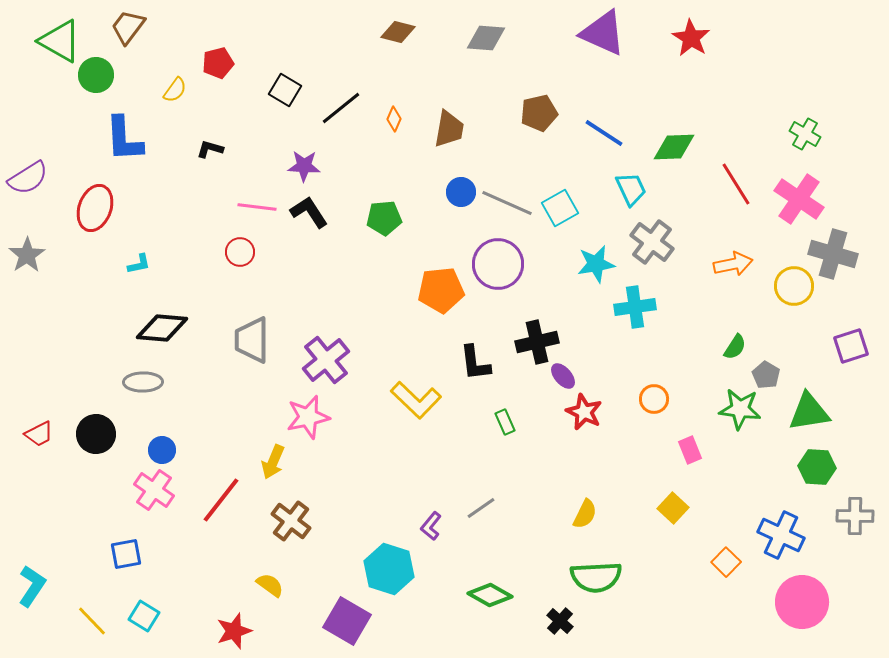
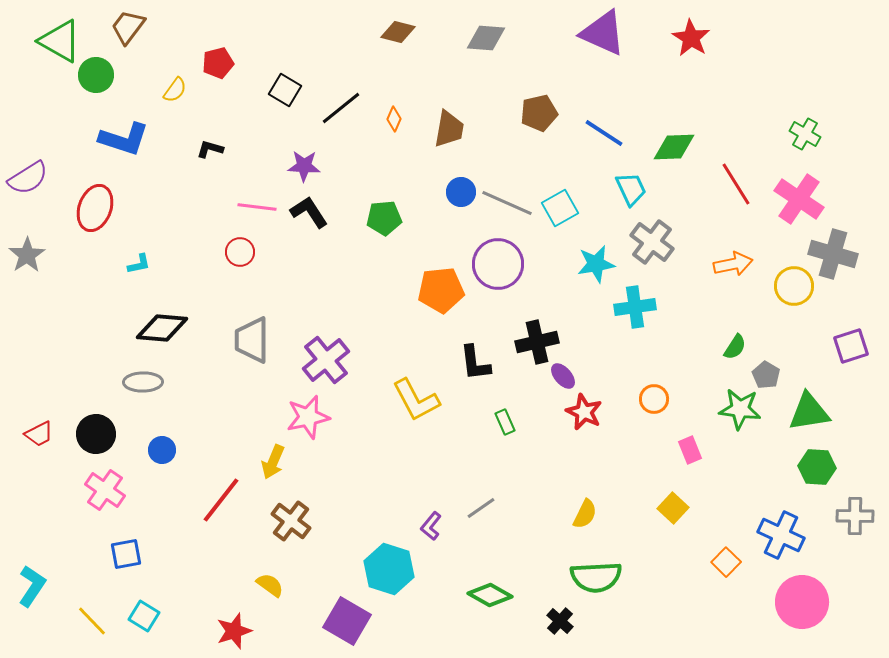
blue L-shape at (124, 139): rotated 69 degrees counterclockwise
yellow L-shape at (416, 400): rotated 18 degrees clockwise
pink cross at (154, 490): moved 49 px left
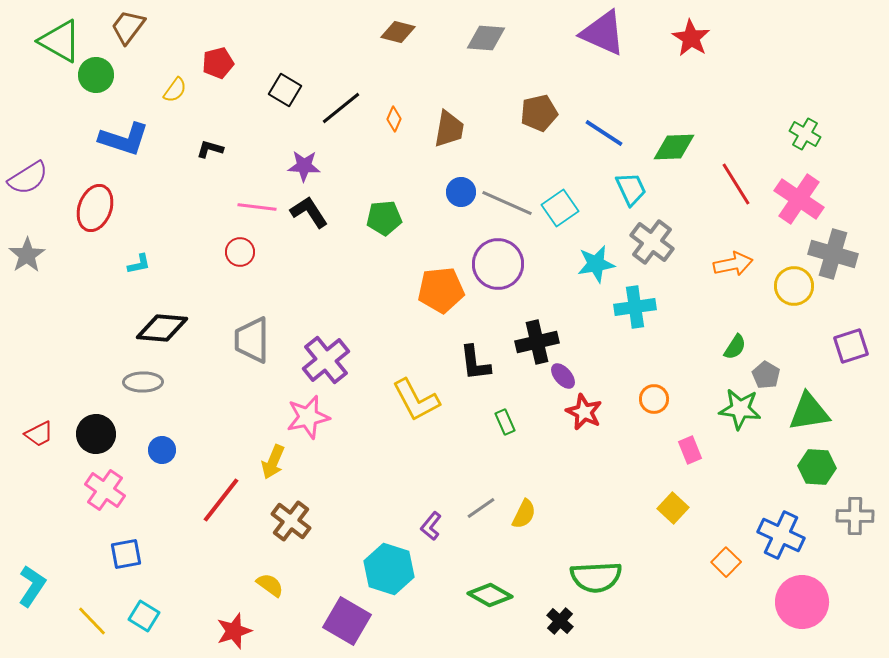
cyan square at (560, 208): rotated 6 degrees counterclockwise
yellow semicircle at (585, 514): moved 61 px left
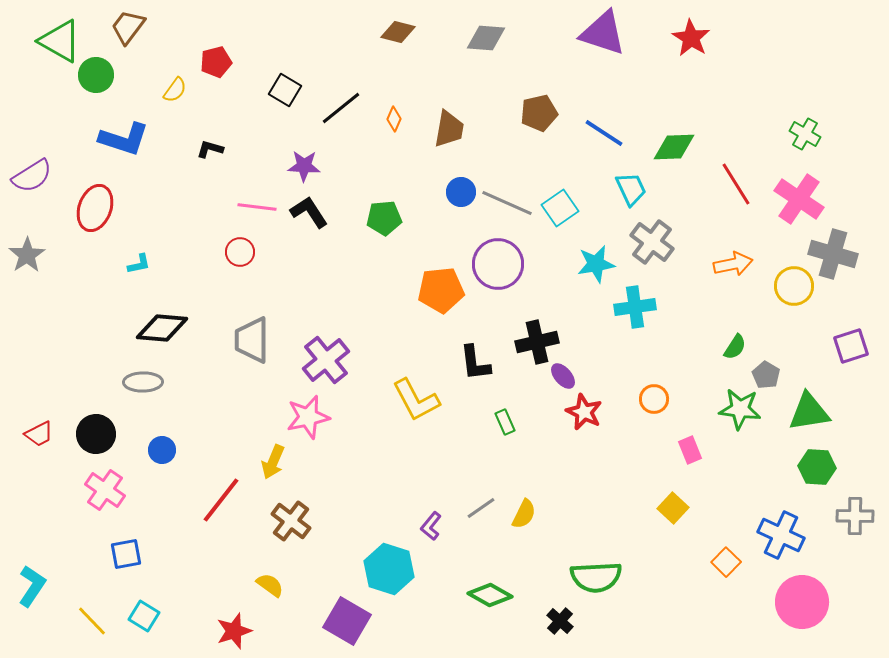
purple triangle at (603, 33): rotated 6 degrees counterclockwise
red pentagon at (218, 63): moved 2 px left, 1 px up
purple semicircle at (28, 178): moved 4 px right, 2 px up
